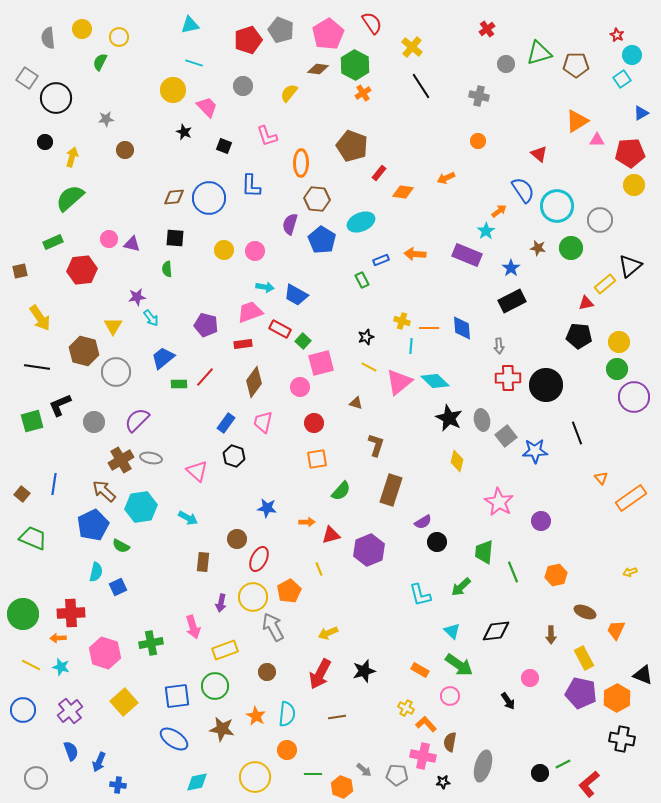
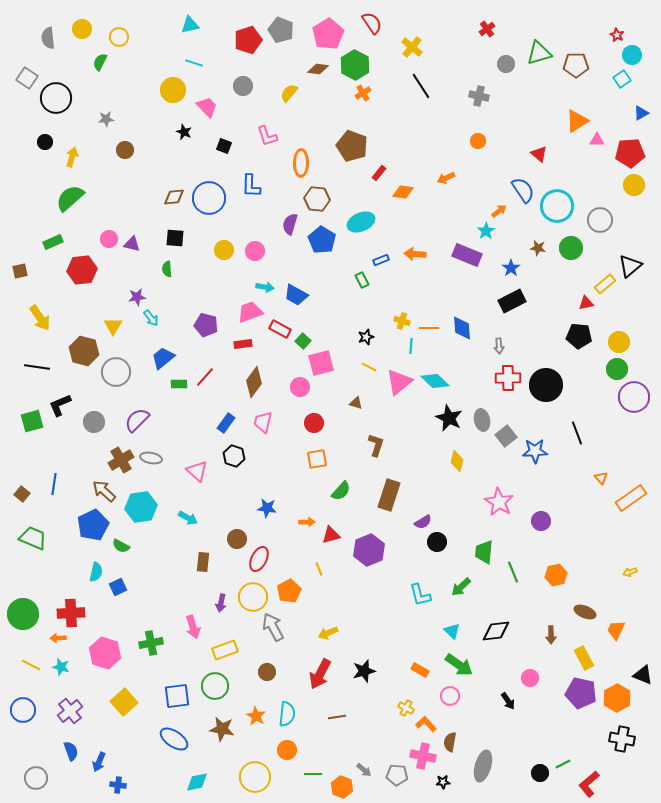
brown rectangle at (391, 490): moved 2 px left, 5 px down
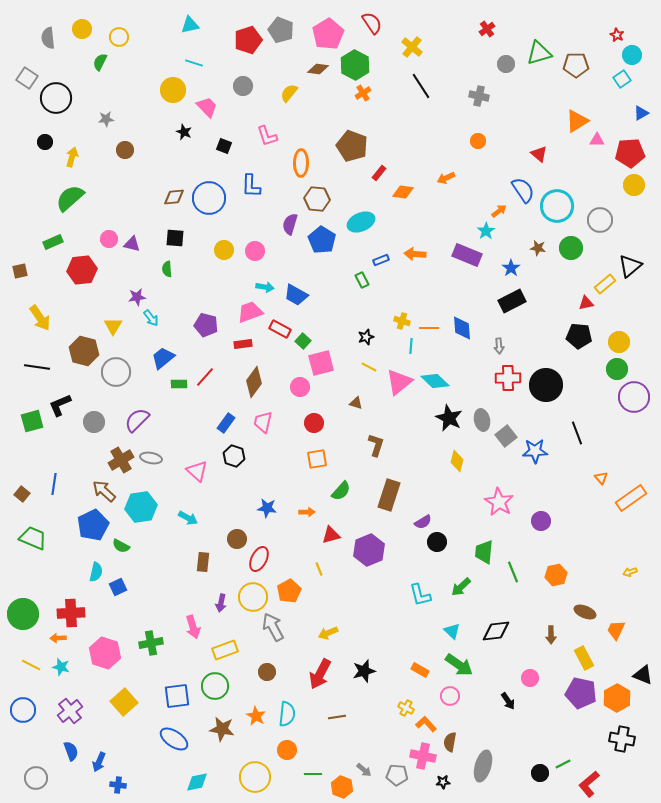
orange arrow at (307, 522): moved 10 px up
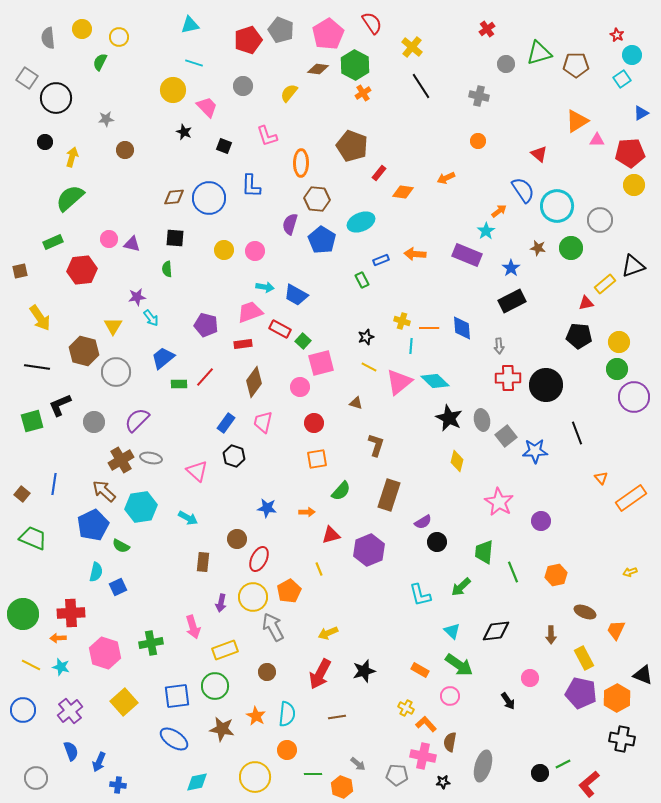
black triangle at (630, 266): moved 3 px right; rotated 20 degrees clockwise
gray arrow at (364, 770): moved 6 px left, 6 px up
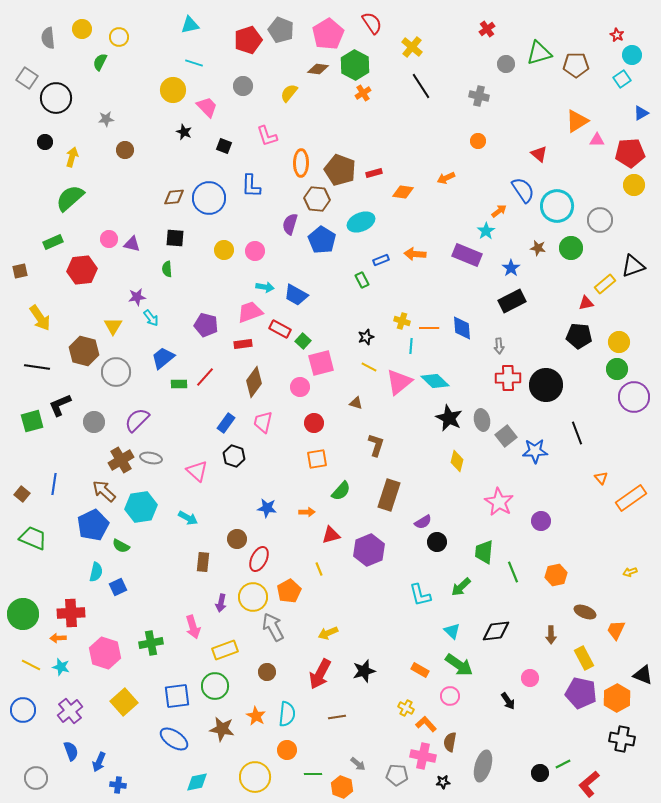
brown pentagon at (352, 146): moved 12 px left, 24 px down
red rectangle at (379, 173): moved 5 px left; rotated 35 degrees clockwise
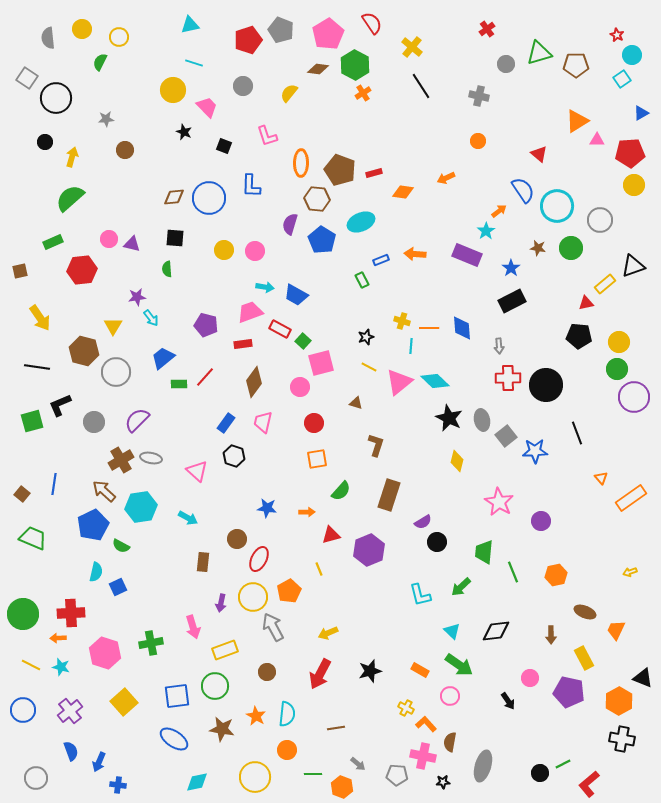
black star at (364, 671): moved 6 px right
black triangle at (643, 675): moved 3 px down
purple pentagon at (581, 693): moved 12 px left, 1 px up
orange hexagon at (617, 698): moved 2 px right, 3 px down
brown line at (337, 717): moved 1 px left, 11 px down
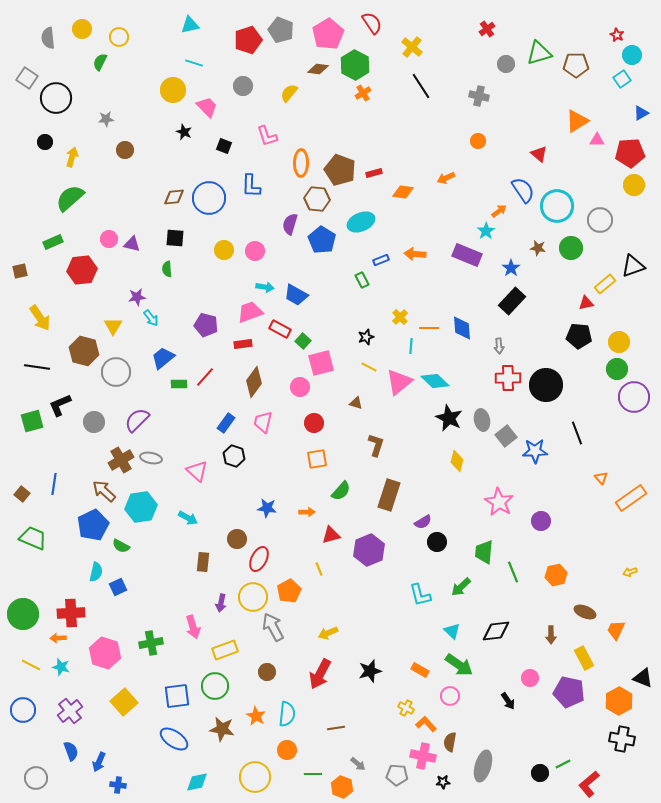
black rectangle at (512, 301): rotated 20 degrees counterclockwise
yellow cross at (402, 321): moved 2 px left, 4 px up; rotated 28 degrees clockwise
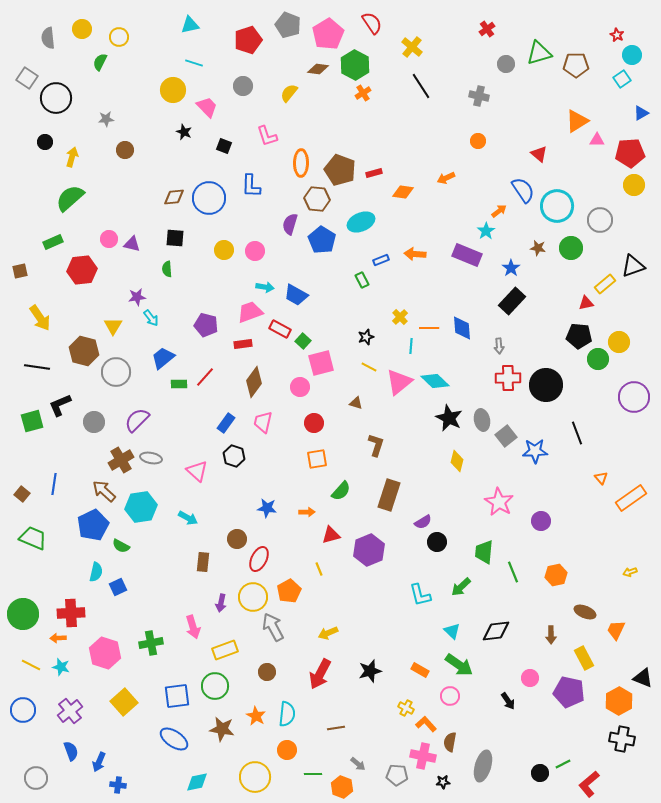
gray pentagon at (281, 30): moved 7 px right, 5 px up
green circle at (617, 369): moved 19 px left, 10 px up
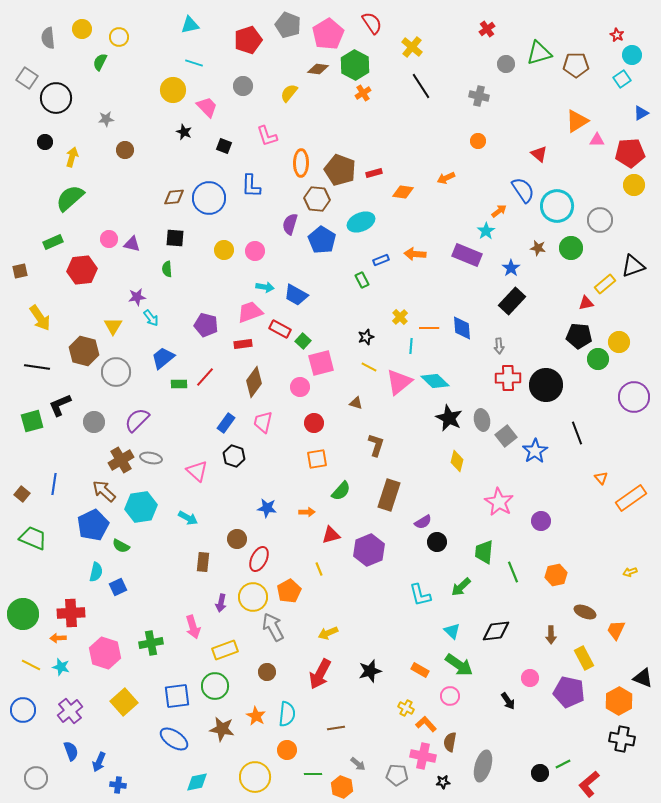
blue star at (535, 451): rotated 30 degrees counterclockwise
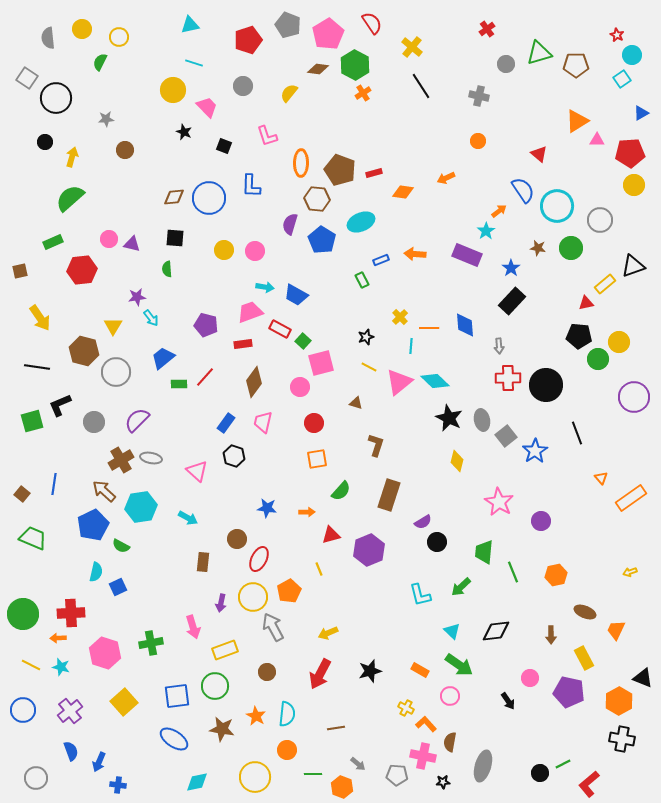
blue diamond at (462, 328): moved 3 px right, 3 px up
